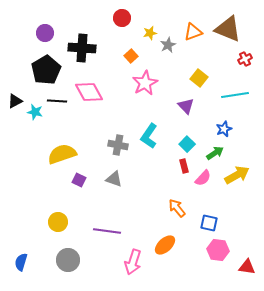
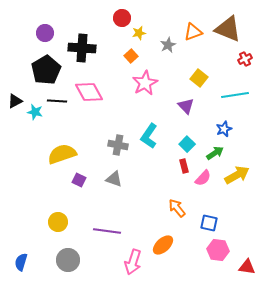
yellow star: moved 11 px left
orange ellipse: moved 2 px left
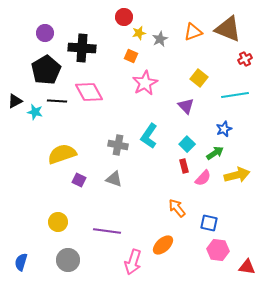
red circle: moved 2 px right, 1 px up
gray star: moved 8 px left, 6 px up
orange square: rotated 24 degrees counterclockwise
yellow arrow: rotated 15 degrees clockwise
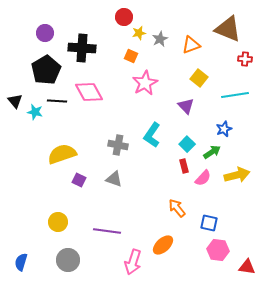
orange triangle: moved 2 px left, 13 px down
red cross: rotated 32 degrees clockwise
black triangle: rotated 42 degrees counterclockwise
cyan L-shape: moved 3 px right, 1 px up
green arrow: moved 3 px left, 1 px up
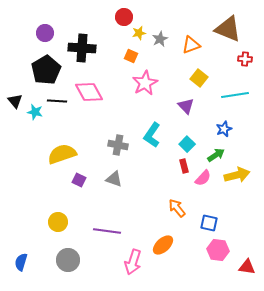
green arrow: moved 4 px right, 3 px down
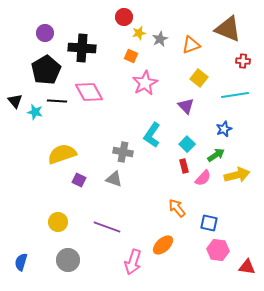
red cross: moved 2 px left, 2 px down
gray cross: moved 5 px right, 7 px down
purple line: moved 4 px up; rotated 12 degrees clockwise
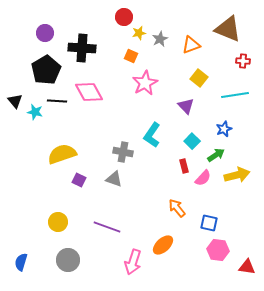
cyan square: moved 5 px right, 3 px up
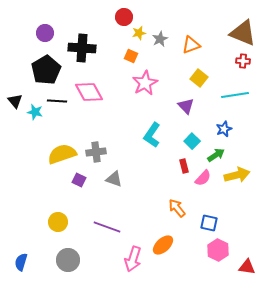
brown triangle: moved 15 px right, 4 px down
gray cross: moved 27 px left; rotated 18 degrees counterclockwise
pink hexagon: rotated 20 degrees clockwise
pink arrow: moved 3 px up
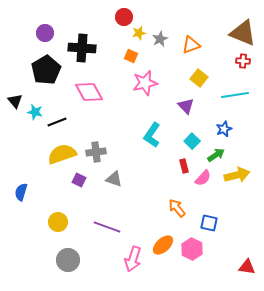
pink star: rotated 15 degrees clockwise
black line: moved 21 px down; rotated 24 degrees counterclockwise
pink hexagon: moved 26 px left, 1 px up
blue semicircle: moved 70 px up
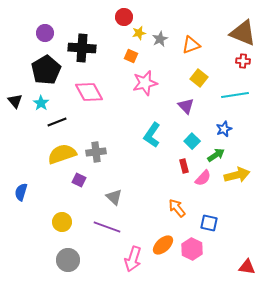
cyan star: moved 6 px right, 9 px up; rotated 21 degrees clockwise
gray triangle: moved 18 px down; rotated 24 degrees clockwise
yellow circle: moved 4 px right
